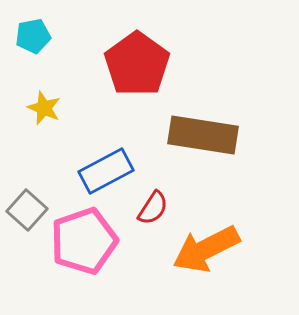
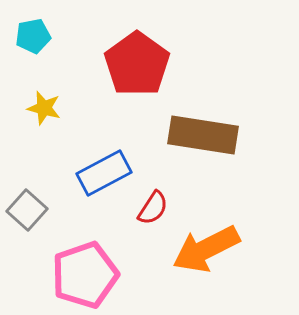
yellow star: rotated 8 degrees counterclockwise
blue rectangle: moved 2 px left, 2 px down
pink pentagon: moved 1 px right, 34 px down
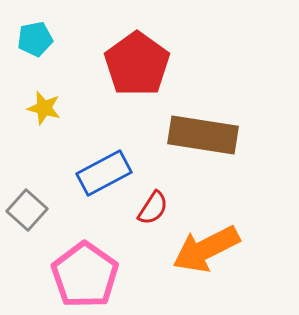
cyan pentagon: moved 2 px right, 3 px down
pink pentagon: rotated 18 degrees counterclockwise
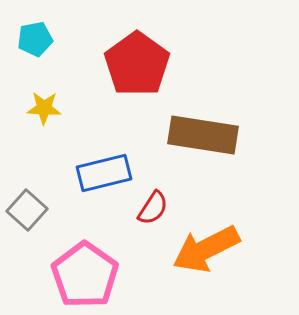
yellow star: rotated 12 degrees counterclockwise
blue rectangle: rotated 14 degrees clockwise
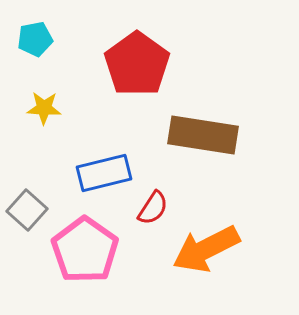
pink pentagon: moved 25 px up
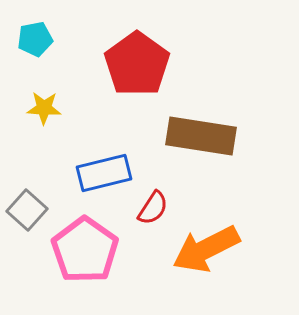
brown rectangle: moved 2 px left, 1 px down
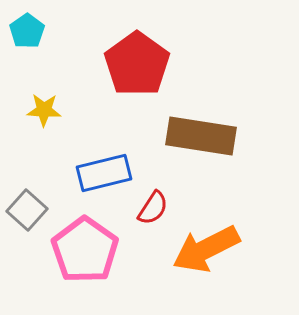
cyan pentagon: moved 8 px left, 8 px up; rotated 24 degrees counterclockwise
yellow star: moved 2 px down
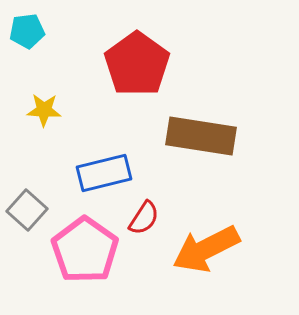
cyan pentagon: rotated 28 degrees clockwise
red semicircle: moved 9 px left, 10 px down
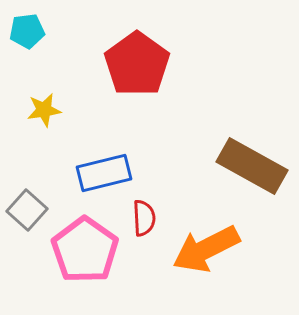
yellow star: rotated 12 degrees counterclockwise
brown rectangle: moved 51 px right, 30 px down; rotated 20 degrees clockwise
red semicircle: rotated 36 degrees counterclockwise
